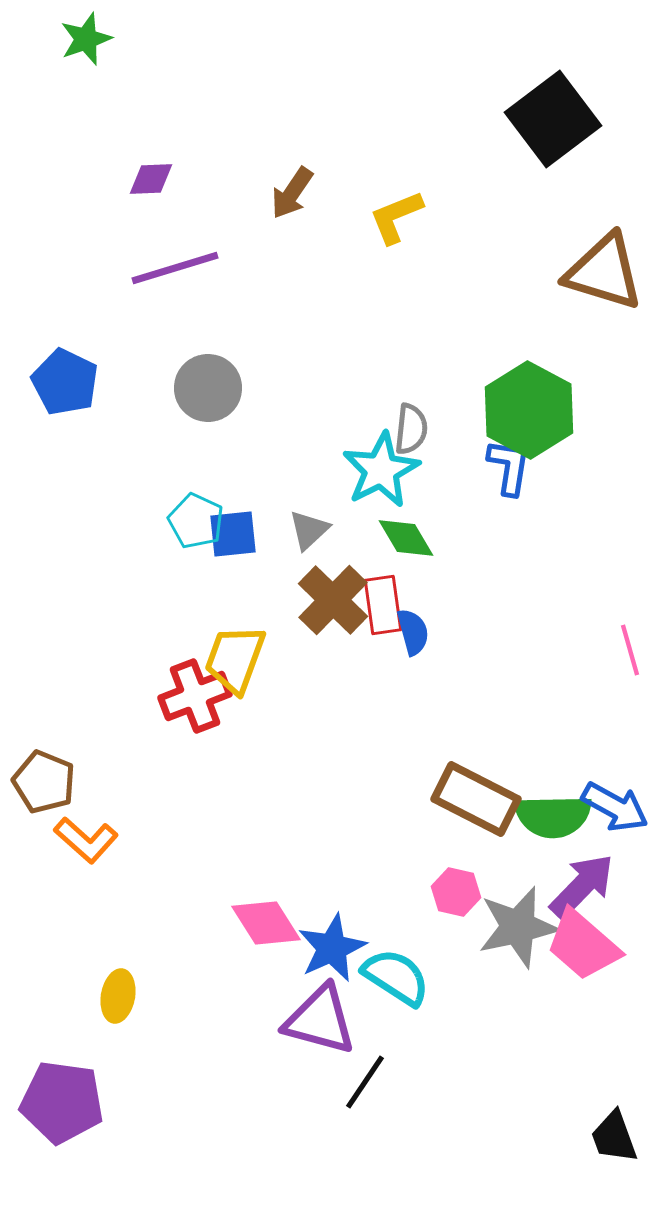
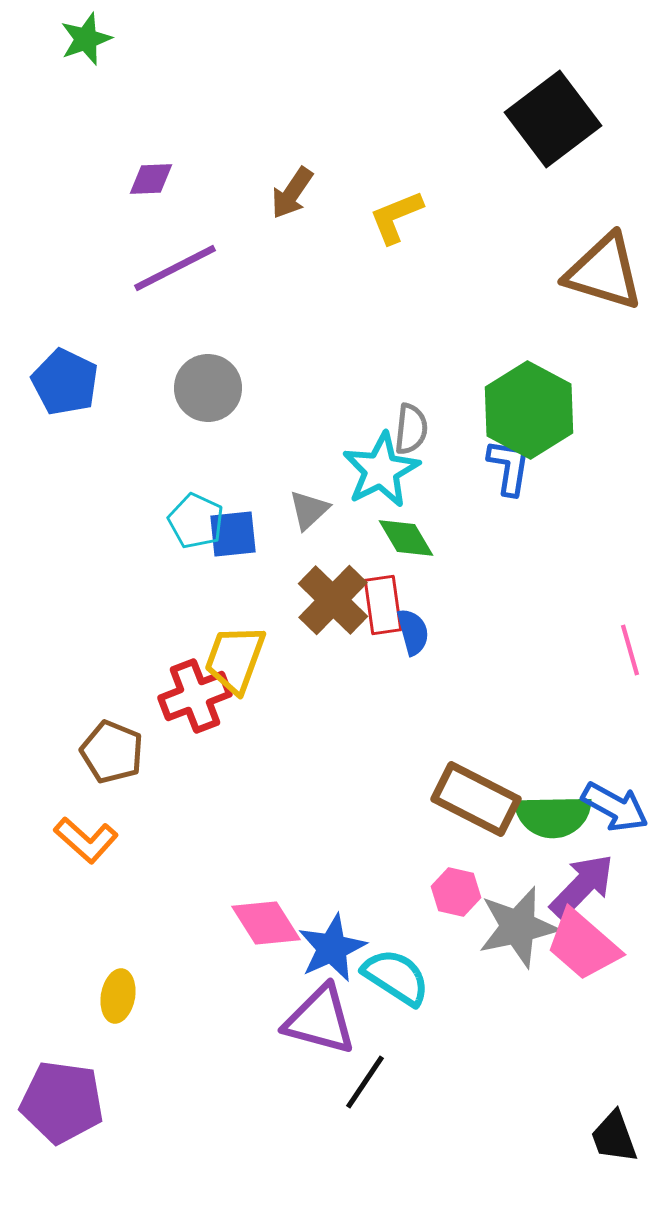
purple line: rotated 10 degrees counterclockwise
gray triangle: moved 20 px up
brown pentagon: moved 68 px right, 30 px up
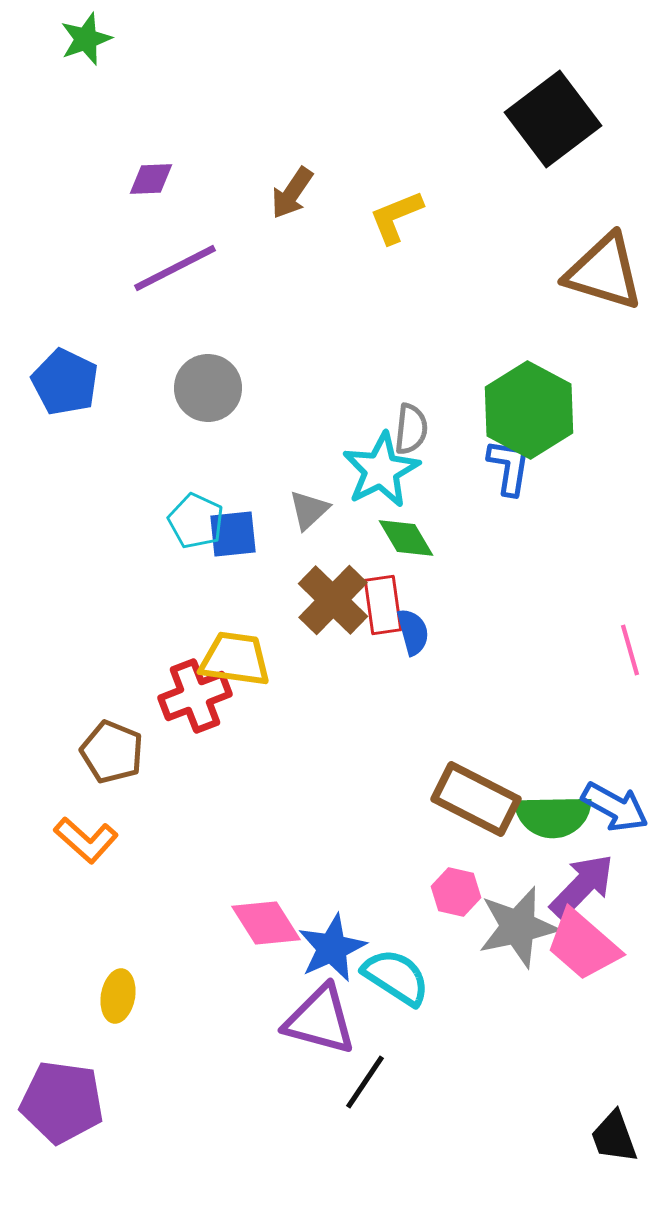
yellow trapezoid: rotated 78 degrees clockwise
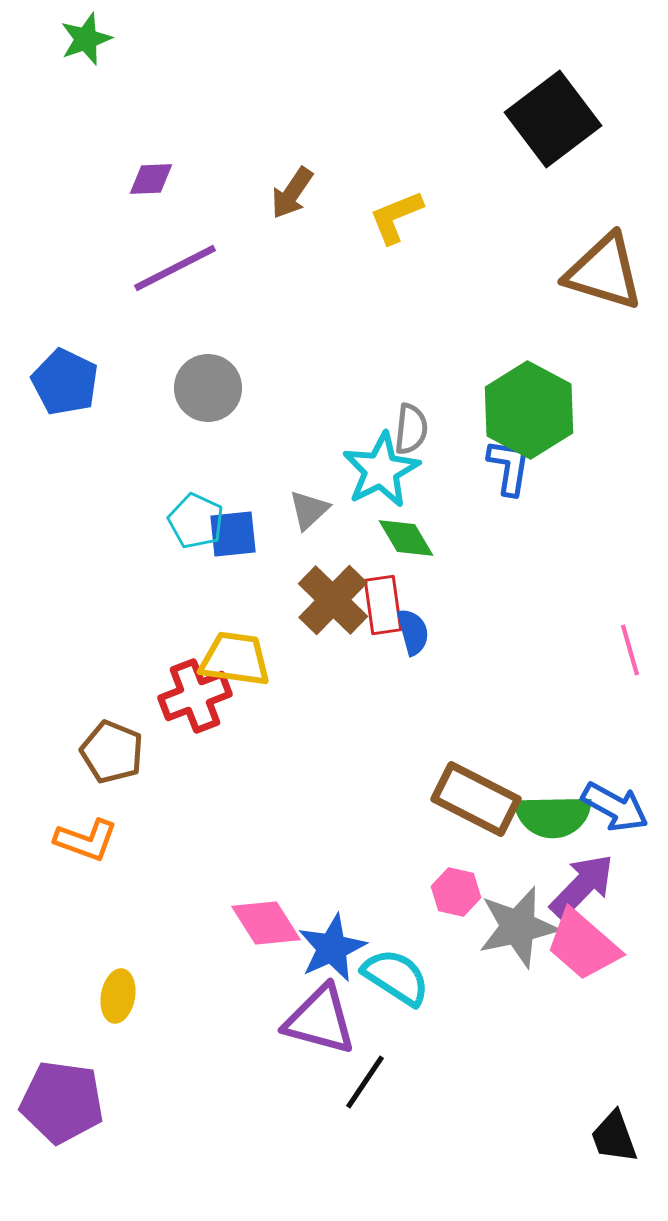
orange L-shape: rotated 22 degrees counterclockwise
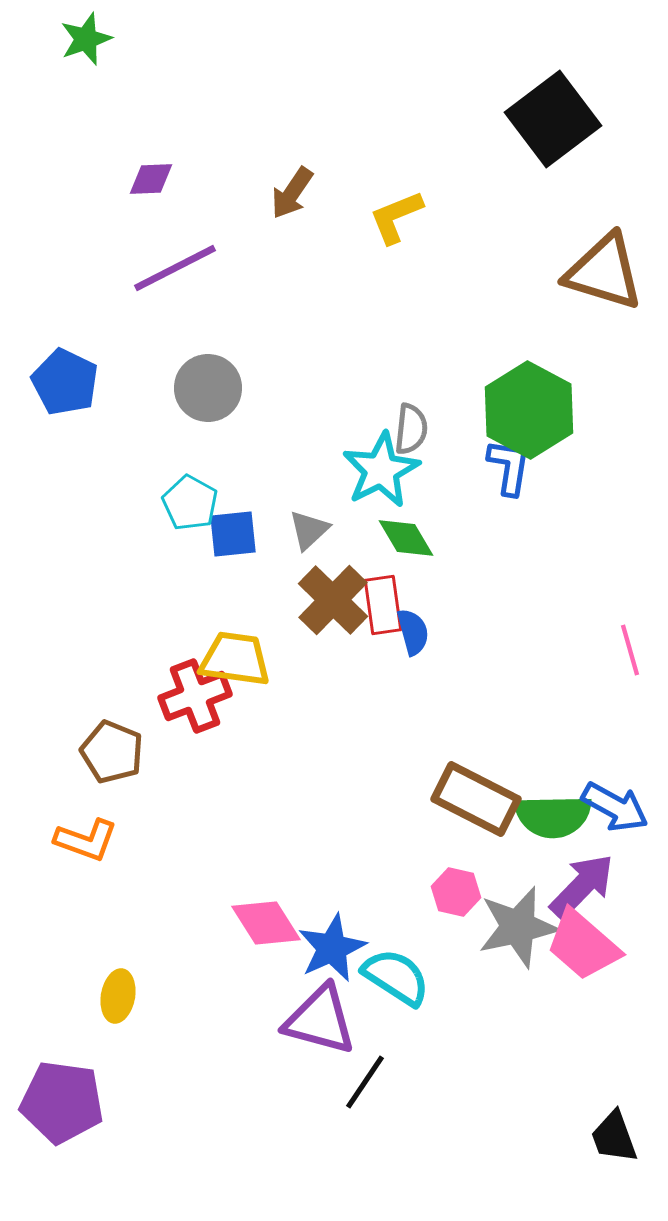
gray triangle: moved 20 px down
cyan pentagon: moved 6 px left, 18 px up; rotated 4 degrees clockwise
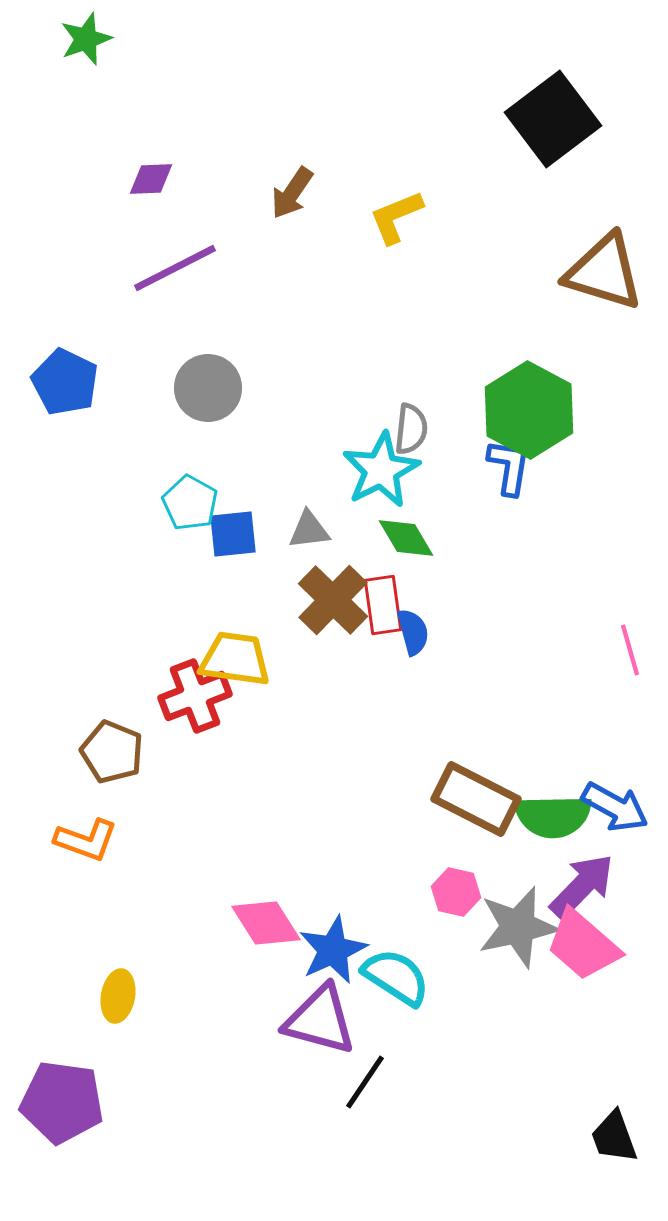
gray triangle: rotated 36 degrees clockwise
blue star: moved 1 px right, 2 px down
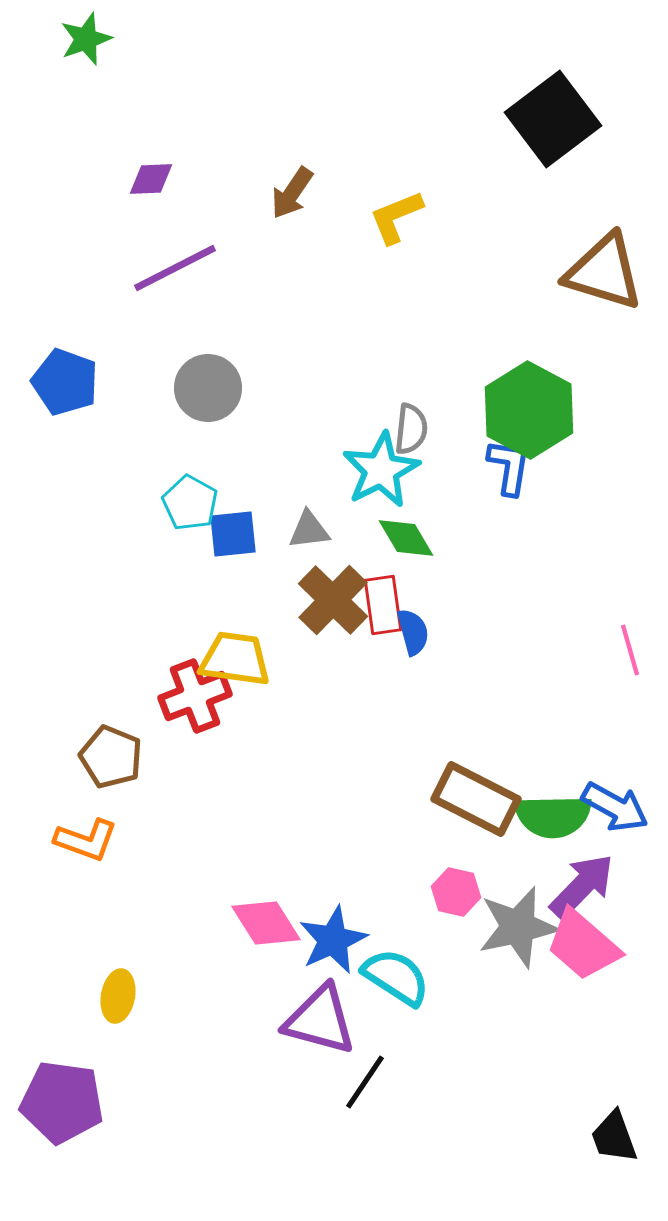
blue pentagon: rotated 6 degrees counterclockwise
brown pentagon: moved 1 px left, 5 px down
blue star: moved 10 px up
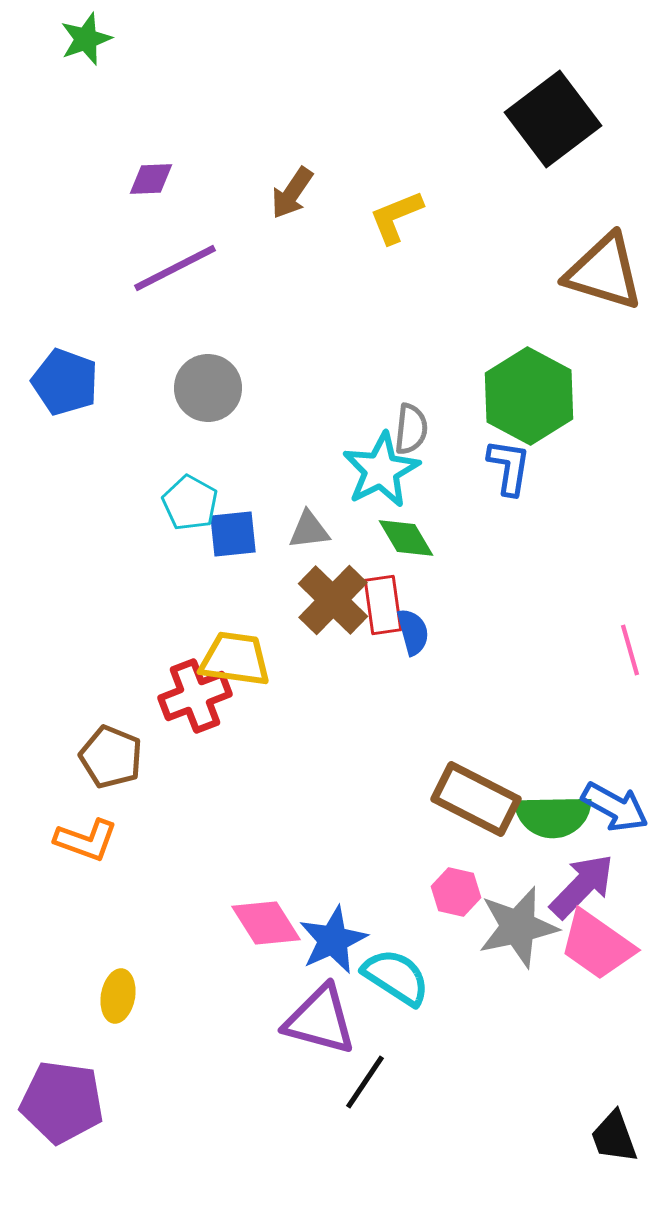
green hexagon: moved 14 px up
pink trapezoid: moved 14 px right; rotated 6 degrees counterclockwise
